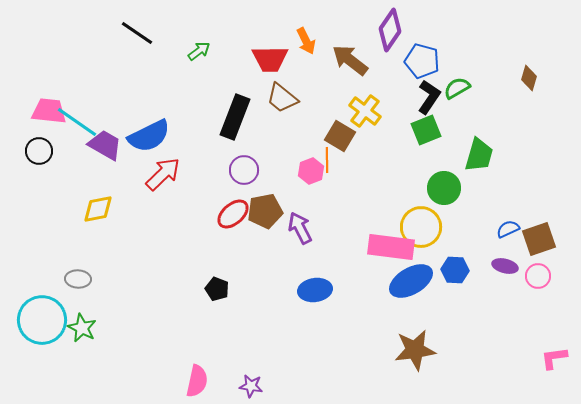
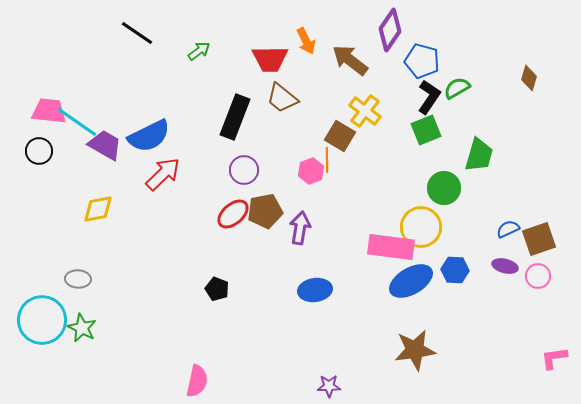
purple arrow at (300, 228): rotated 36 degrees clockwise
purple star at (251, 386): moved 78 px right; rotated 10 degrees counterclockwise
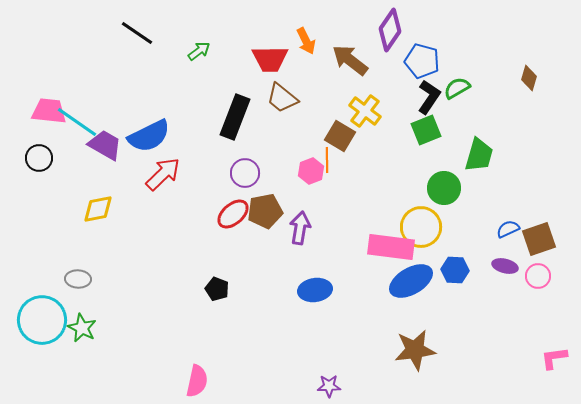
black circle at (39, 151): moved 7 px down
purple circle at (244, 170): moved 1 px right, 3 px down
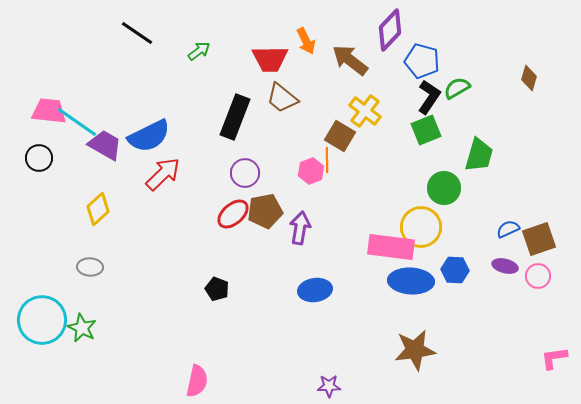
purple diamond at (390, 30): rotated 9 degrees clockwise
yellow diamond at (98, 209): rotated 32 degrees counterclockwise
gray ellipse at (78, 279): moved 12 px right, 12 px up
blue ellipse at (411, 281): rotated 33 degrees clockwise
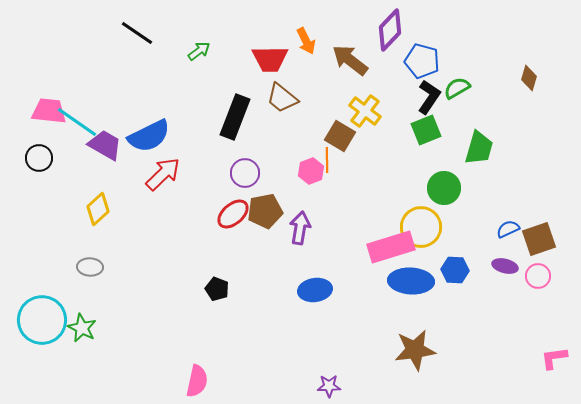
green trapezoid at (479, 155): moved 7 px up
pink rectangle at (391, 247): rotated 24 degrees counterclockwise
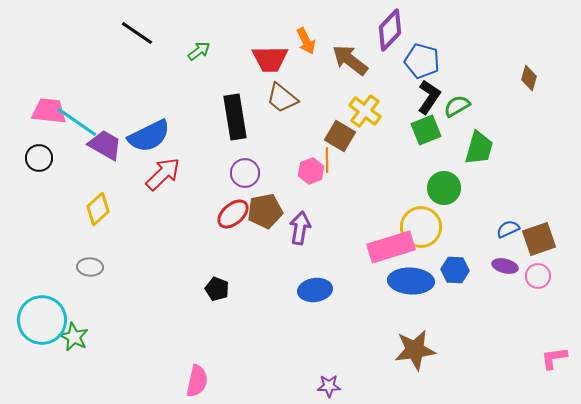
green semicircle at (457, 88): moved 18 px down
black rectangle at (235, 117): rotated 30 degrees counterclockwise
green star at (82, 328): moved 8 px left, 9 px down
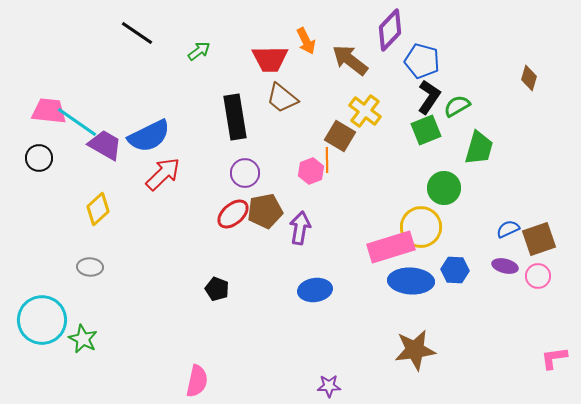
green star at (74, 337): moved 9 px right, 2 px down
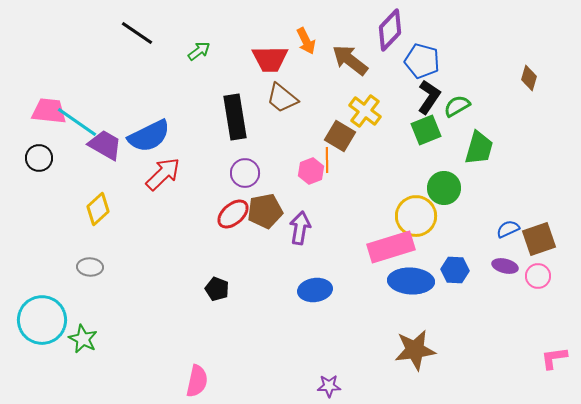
yellow circle at (421, 227): moved 5 px left, 11 px up
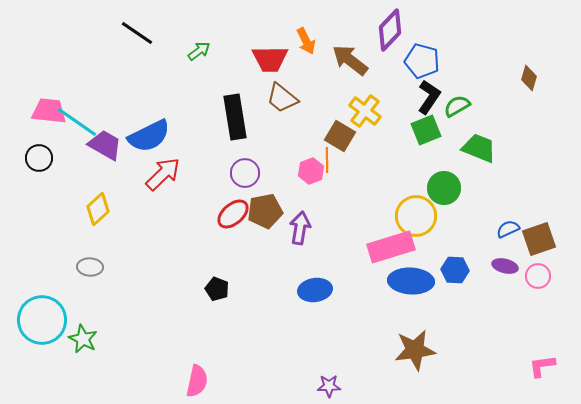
green trapezoid at (479, 148): rotated 84 degrees counterclockwise
pink L-shape at (554, 358): moved 12 px left, 8 px down
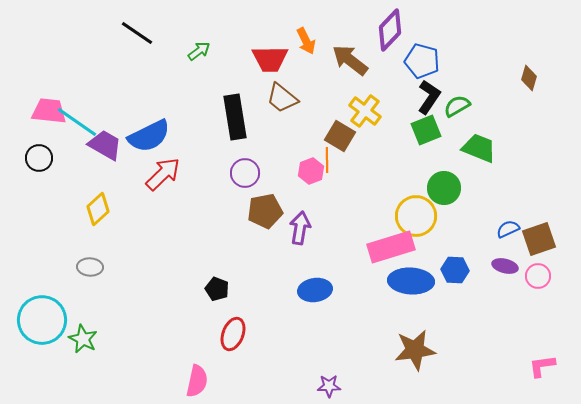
red ellipse at (233, 214): moved 120 px down; rotated 28 degrees counterclockwise
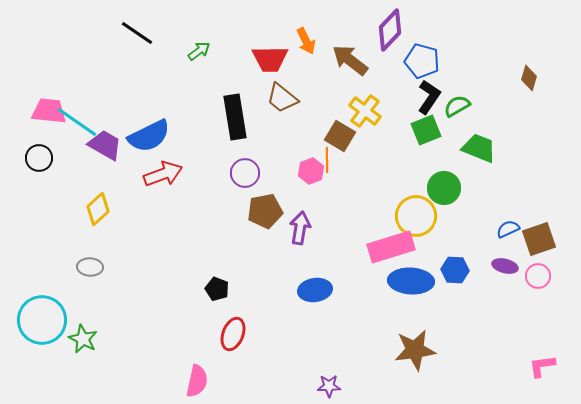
red arrow at (163, 174): rotated 24 degrees clockwise
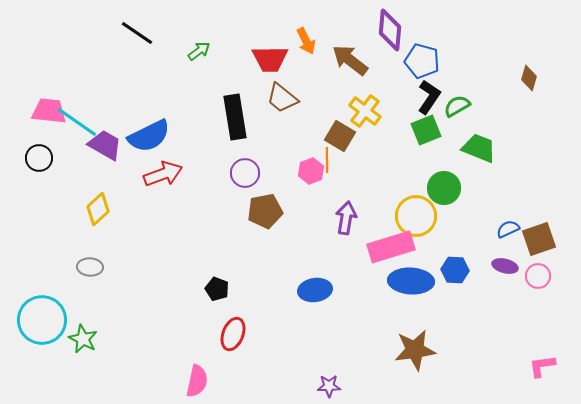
purple diamond at (390, 30): rotated 39 degrees counterclockwise
purple arrow at (300, 228): moved 46 px right, 10 px up
